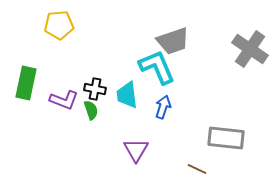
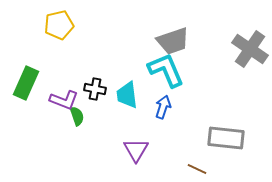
yellow pentagon: rotated 8 degrees counterclockwise
cyan L-shape: moved 9 px right, 3 px down
green rectangle: rotated 12 degrees clockwise
green semicircle: moved 14 px left, 6 px down
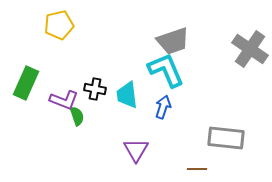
brown line: rotated 24 degrees counterclockwise
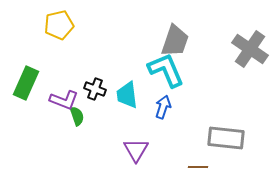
gray trapezoid: moved 2 px right; rotated 52 degrees counterclockwise
black cross: rotated 10 degrees clockwise
brown line: moved 1 px right, 2 px up
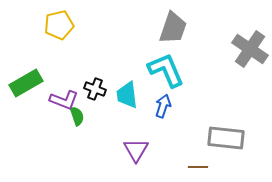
gray trapezoid: moved 2 px left, 13 px up
green rectangle: rotated 36 degrees clockwise
blue arrow: moved 1 px up
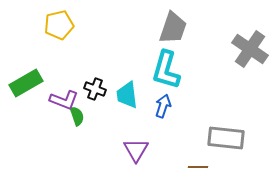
cyan L-shape: rotated 141 degrees counterclockwise
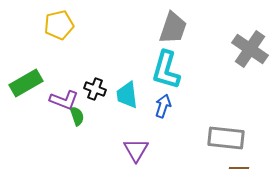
brown line: moved 41 px right, 1 px down
